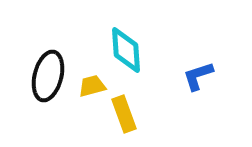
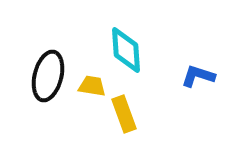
blue L-shape: rotated 36 degrees clockwise
yellow trapezoid: rotated 24 degrees clockwise
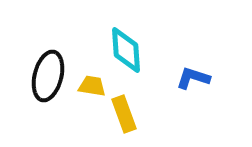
blue L-shape: moved 5 px left, 2 px down
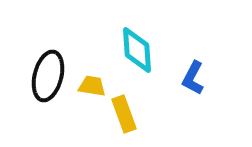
cyan diamond: moved 11 px right
blue L-shape: rotated 80 degrees counterclockwise
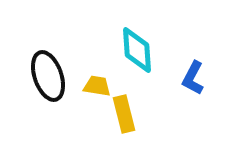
black ellipse: rotated 33 degrees counterclockwise
yellow trapezoid: moved 5 px right
yellow rectangle: rotated 6 degrees clockwise
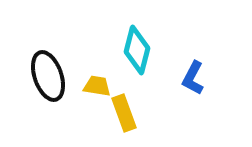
cyan diamond: rotated 18 degrees clockwise
yellow rectangle: moved 1 px up; rotated 6 degrees counterclockwise
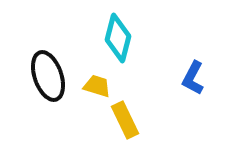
cyan diamond: moved 19 px left, 12 px up
yellow trapezoid: rotated 8 degrees clockwise
yellow rectangle: moved 1 px right, 7 px down; rotated 6 degrees counterclockwise
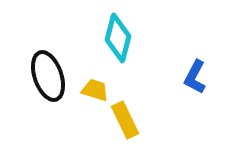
blue L-shape: moved 2 px right, 1 px up
yellow trapezoid: moved 2 px left, 4 px down
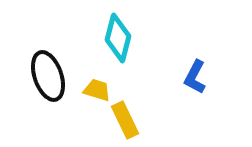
yellow trapezoid: moved 2 px right
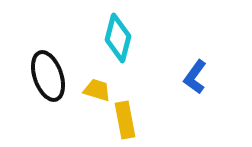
blue L-shape: rotated 8 degrees clockwise
yellow rectangle: rotated 15 degrees clockwise
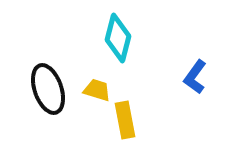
black ellipse: moved 13 px down
